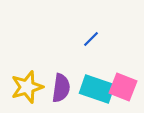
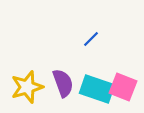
purple semicircle: moved 2 px right, 5 px up; rotated 28 degrees counterclockwise
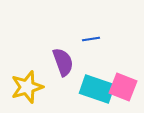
blue line: rotated 36 degrees clockwise
purple semicircle: moved 21 px up
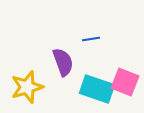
pink square: moved 2 px right, 5 px up
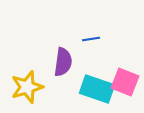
purple semicircle: rotated 28 degrees clockwise
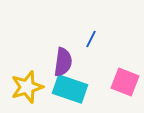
blue line: rotated 54 degrees counterclockwise
cyan rectangle: moved 27 px left
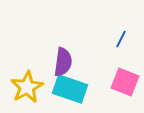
blue line: moved 30 px right
yellow star: rotated 12 degrees counterclockwise
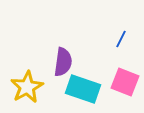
cyan rectangle: moved 13 px right
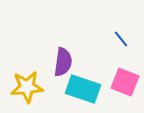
blue line: rotated 66 degrees counterclockwise
yellow star: rotated 24 degrees clockwise
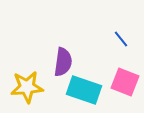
cyan rectangle: moved 1 px right, 1 px down
